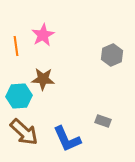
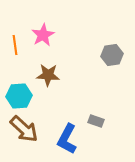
orange line: moved 1 px left, 1 px up
gray hexagon: rotated 15 degrees clockwise
brown star: moved 5 px right, 4 px up
gray rectangle: moved 7 px left
brown arrow: moved 3 px up
blue L-shape: rotated 52 degrees clockwise
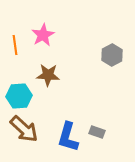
gray hexagon: rotated 20 degrees counterclockwise
gray rectangle: moved 1 px right, 11 px down
blue L-shape: moved 1 px right, 2 px up; rotated 12 degrees counterclockwise
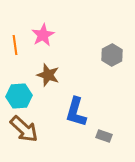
brown star: rotated 15 degrees clockwise
gray rectangle: moved 7 px right, 4 px down
blue L-shape: moved 8 px right, 25 px up
